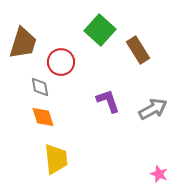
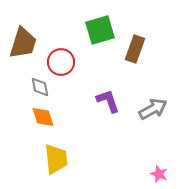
green square: rotated 32 degrees clockwise
brown rectangle: moved 3 px left, 1 px up; rotated 52 degrees clockwise
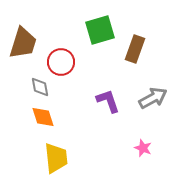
gray arrow: moved 11 px up
yellow trapezoid: moved 1 px up
pink star: moved 16 px left, 26 px up
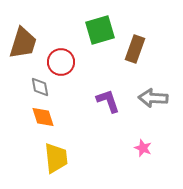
gray arrow: rotated 148 degrees counterclockwise
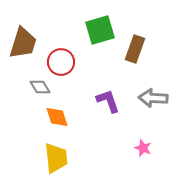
gray diamond: rotated 20 degrees counterclockwise
orange diamond: moved 14 px right
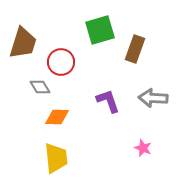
orange diamond: rotated 70 degrees counterclockwise
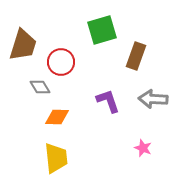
green square: moved 2 px right
brown trapezoid: moved 2 px down
brown rectangle: moved 1 px right, 7 px down
gray arrow: moved 1 px down
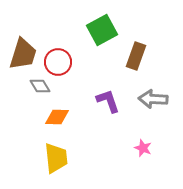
green square: rotated 12 degrees counterclockwise
brown trapezoid: moved 9 px down
red circle: moved 3 px left
gray diamond: moved 1 px up
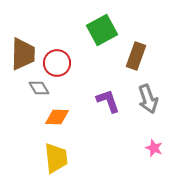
brown trapezoid: rotated 16 degrees counterclockwise
red circle: moved 1 px left, 1 px down
gray diamond: moved 1 px left, 2 px down
gray arrow: moved 5 px left; rotated 112 degrees counterclockwise
pink star: moved 11 px right
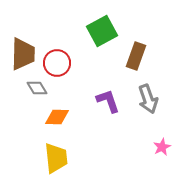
green square: moved 1 px down
gray diamond: moved 2 px left
pink star: moved 8 px right, 1 px up; rotated 24 degrees clockwise
